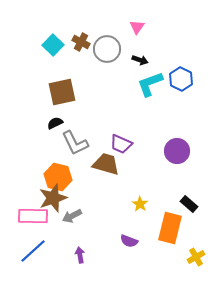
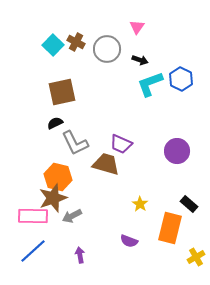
brown cross: moved 5 px left
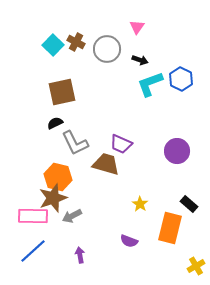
yellow cross: moved 9 px down
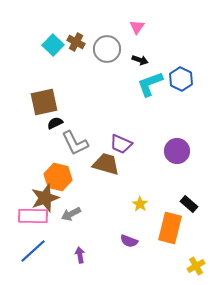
brown square: moved 18 px left, 10 px down
brown star: moved 8 px left
gray arrow: moved 1 px left, 2 px up
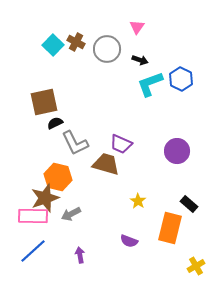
yellow star: moved 2 px left, 3 px up
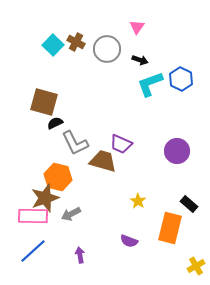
brown square: rotated 28 degrees clockwise
brown trapezoid: moved 3 px left, 3 px up
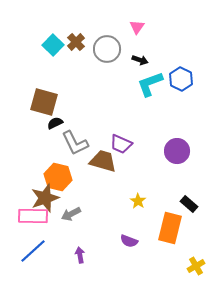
brown cross: rotated 18 degrees clockwise
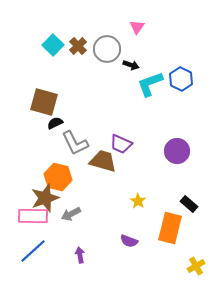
brown cross: moved 2 px right, 4 px down
black arrow: moved 9 px left, 5 px down
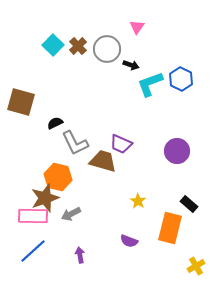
brown square: moved 23 px left
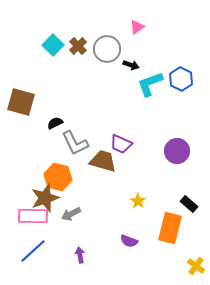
pink triangle: rotated 21 degrees clockwise
yellow cross: rotated 24 degrees counterclockwise
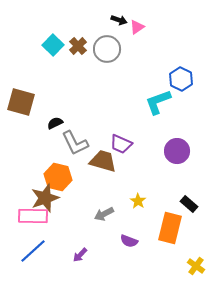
black arrow: moved 12 px left, 45 px up
cyan L-shape: moved 8 px right, 18 px down
gray arrow: moved 33 px right
purple arrow: rotated 126 degrees counterclockwise
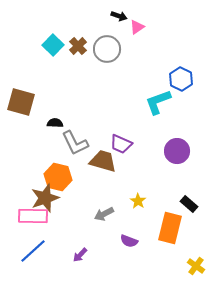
black arrow: moved 4 px up
black semicircle: rotated 28 degrees clockwise
